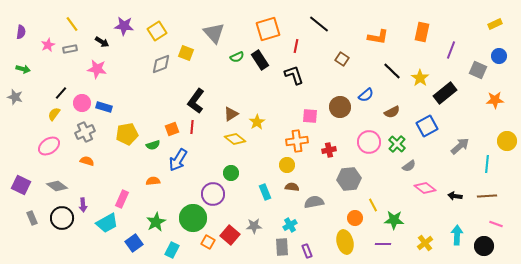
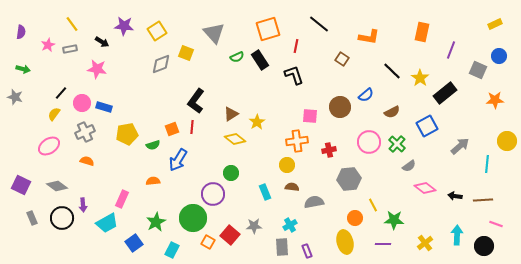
orange L-shape at (378, 37): moved 9 px left
brown line at (487, 196): moved 4 px left, 4 px down
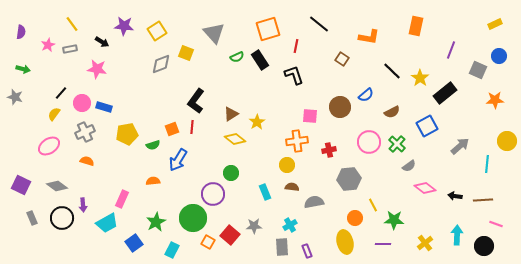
orange rectangle at (422, 32): moved 6 px left, 6 px up
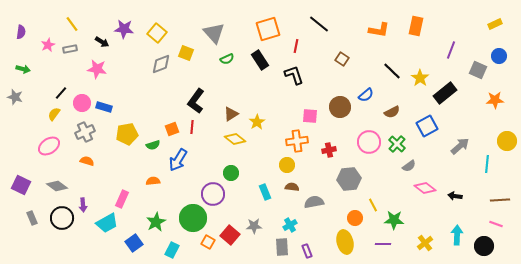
purple star at (124, 26): moved 3 px down
yellow square at (157, 31): moved 2 px down; rotated 18 degrees counterclockwise
orange L-shape at (369, 37): moved 10 px right, 7 px up
green semicircle at (237, 57): moved 10 px left, 2 px down
brown line at (483, 200): moved 17 px right
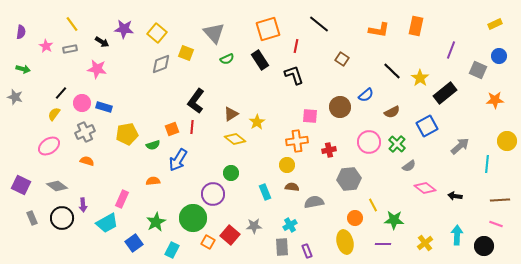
pink star at (48, 45): moved 2 px left, 1 px down; rotated 16 degrees counterclockwise
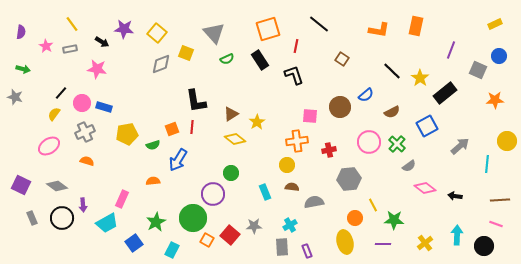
black L-shape at (196, 101): rotated 45 degrees counterclockwise
orange square at (208, 242): moved 1 px left, 2 px up
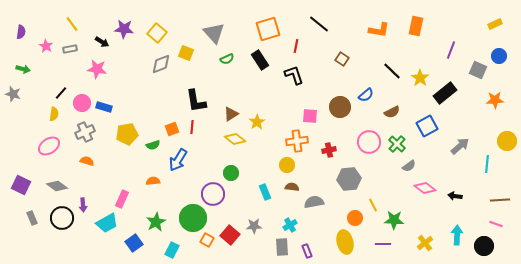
gray star at (15, 97): moved 2 px left, 3 px up
yellow semicircle at (54, 114): rotated 152 degrees clockwise
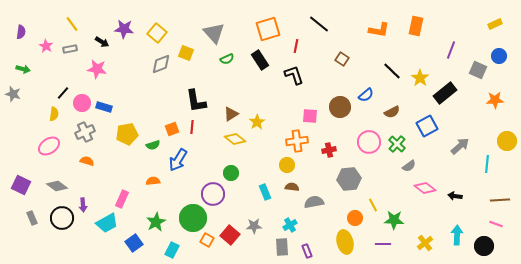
black line at (61, 93): moved 2 px right
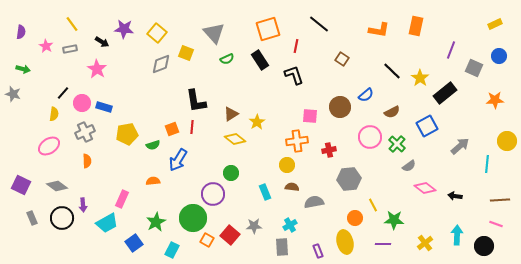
pink star at (97, 69): rotated 24 degrees clockwise
gray square at (478, 70): moved 4 px left, 2 px up
pink circle at (369, 142): moved 1 px right, 5 px up
orange semicircle at (87, 161): rotated 72 degrees clockwise
purple rectangle at (307, 251): moved 11 px right
